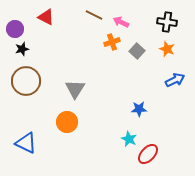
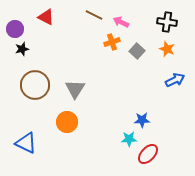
brown circle: moved 9 px right, 4 px down
blue star: moved 3 px right, 11 px down
cyan star: rotated 28 degrees counterclockwise
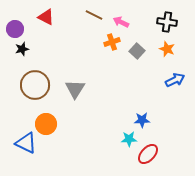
orange circle: moved 21 px left, 2 px down
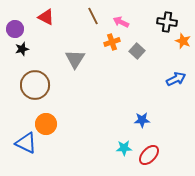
brown line: moved 1 px left, 1 px down; rotated 36 degrees clockwise
orange star: moved 16 px right, 8 px up
blue arrow: moved 1 px right, 1 px up
gray triangle: moved 30 px up
cyan star: moved 5 px left, 9 px down
red ellipse: moved 1 px right, 1 px down
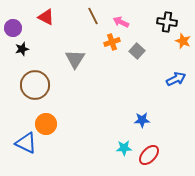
purple circle: moved 2 px left, 1 px up
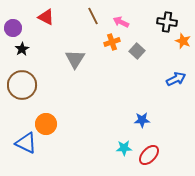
black star: rotated 16 degrees counterclockwise
brown circle: moved 13 px left
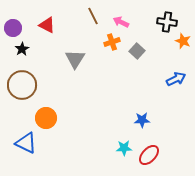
red triangle: moved 1 px right, 8 px down
orange circle: moved 6 px up
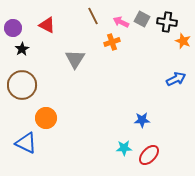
gray square: moved 5 px right, 32 px up; rotated 14 degrees counterclockwise
